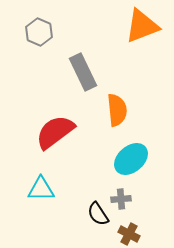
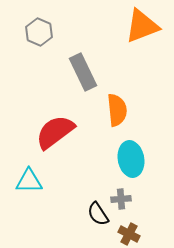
cyan ellipse: rotated 60 degrees counterclockwise
cyan triangle: moved 12 px left, 8 px up
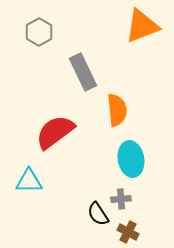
gray hexagon: rotated 8 degrees clockwise
brown cross: moved 1 px left, 2 px up
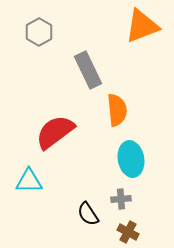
gray rectangle: moved 5 px right, 2 px up
black semicircle: moved 10 px left
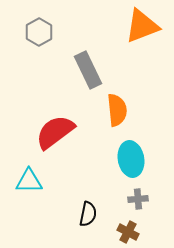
gray cross: moved 17 px right
black semicircle: rotated 135 degrees counterclockwise
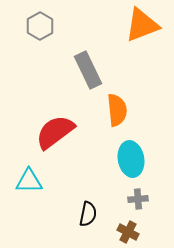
orange triangle: moved 1 px up
gray hexagon: moved 1 px right, 6 px up
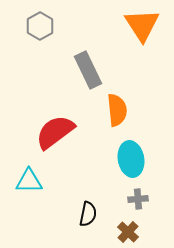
orange triangle: rotated 42 degrees counterclockwise
brown cross: rotated 15 degrees clockwise
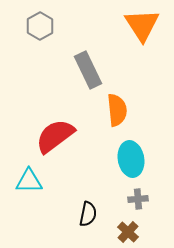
red semicircle: moved 4 px down
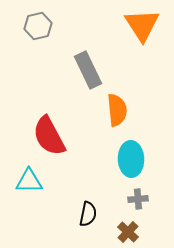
gray hexagon: moved 2 px left; rotated 16 degrees clockwise
red semicircle: moved 6 px left; rotated 81 degrees counterclockwise
cyan ellipse: rotated 8 degrees clockwise
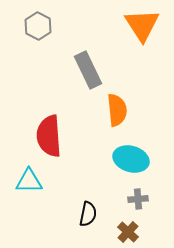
gray hexagon: rotated 20 degrees counterclockwise
red semicircle: rotated 24 degrees clockwise
cyan ellipse: rotated 72 degrees counterclockwise
